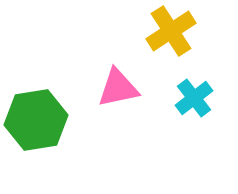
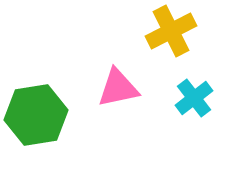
yellow cross: rotated 6 degrees clockwise
green hexagon: moved 5 px up
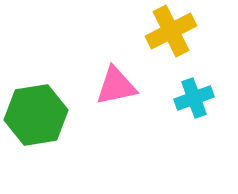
pink triangle: moved 2 px left, 2 px up
cyan cross: rotated 18 degrees clockwise
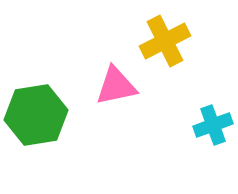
yellow cross: moved 6 px left, 10 px down
cyan cross: moved 19 px right, 27 px down
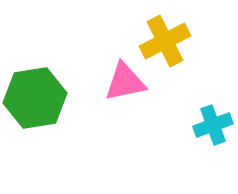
pink triangle: moved 9 px right, 4 px up
green hexagon: moved 1 px left, 17 px up
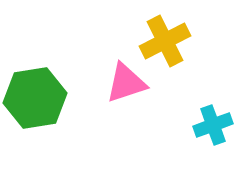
pink triangle: moved 1 px right, 1 px down; rotated 6 degrees counterclockwise
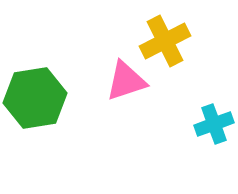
pink triangle: moved 2 px up
cyan cross: moved 1 px right, 1 px up
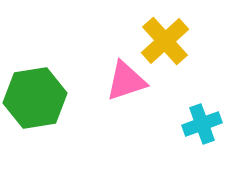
yellow cross: rotated 15 degrees counterclockwise
cyan cross: moved 12 px left
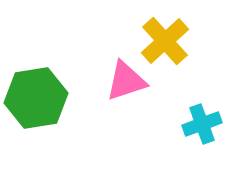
green hexagon: moved 1 px right
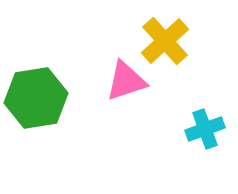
cyan cross: moved 3 px right, 5 px down
